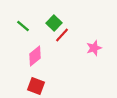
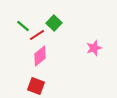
red line: moved 25 px left; rotated 14 degrees clockwise
pink diamond: moved 5 px right
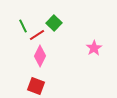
green line: rotated 24 degrees clockwise
pink star: rotated 14 degrees counterclockwise
pink diamond: rotated 25 degrees counterclockwise
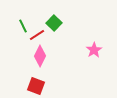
pink star: moved 2 px down
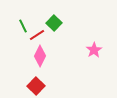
red square: rotated 24 degrees clockwise
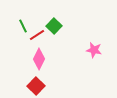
green square: moved 3 px down
pink star: rotated 28 degrees counterclockwise
pink diamond: moved 1 px left, 3 px down
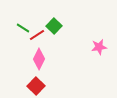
green line: moved 2 px down; rotated 32 degrees counterclockwise
pink star: moved 5 px right, 3 px up; rotated 21 degrees counterclockwise
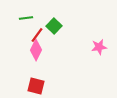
green line: moved 3 px right, 10 px up; rotated 40 degrees counterclockwise
red line: rotated 21 degrees counterclockwise
pink diamond: moved 3 px left, 9 px up
red square: rotated 30 degrees counterclockwise
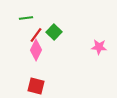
green square: moved 6 px down
red line: moved 1 px left
pink star: rotated 14 degrees clockwise
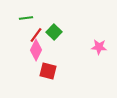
red square: moved 12 px right, 15 px up
